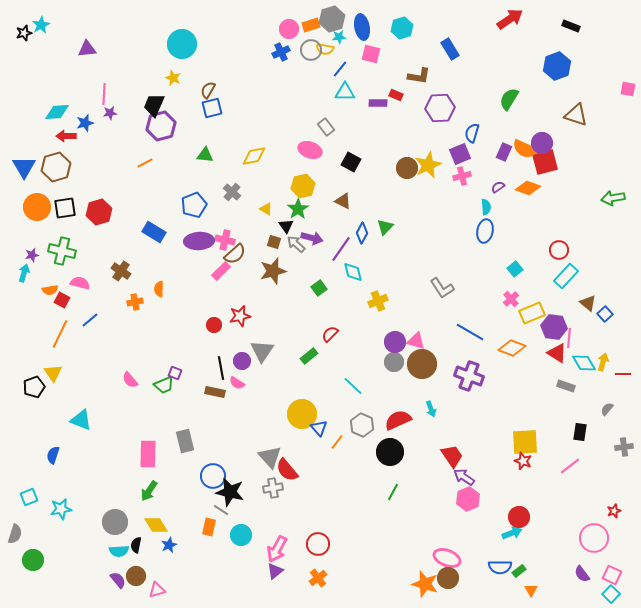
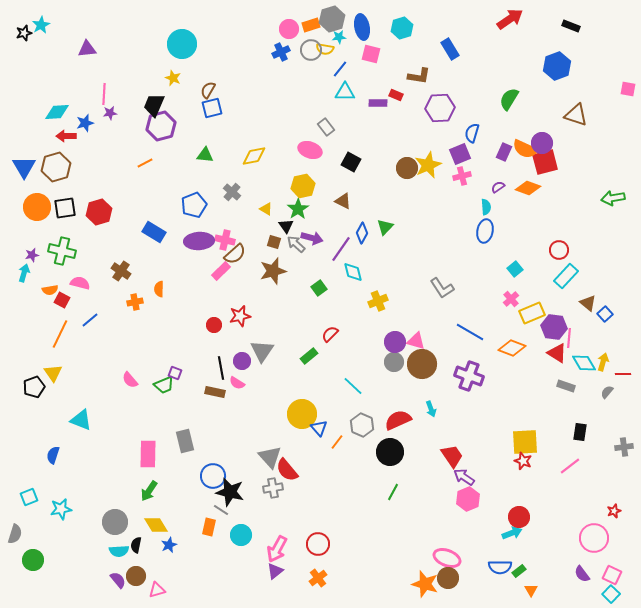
gray semicircle at (607, 409): moved 17 px up
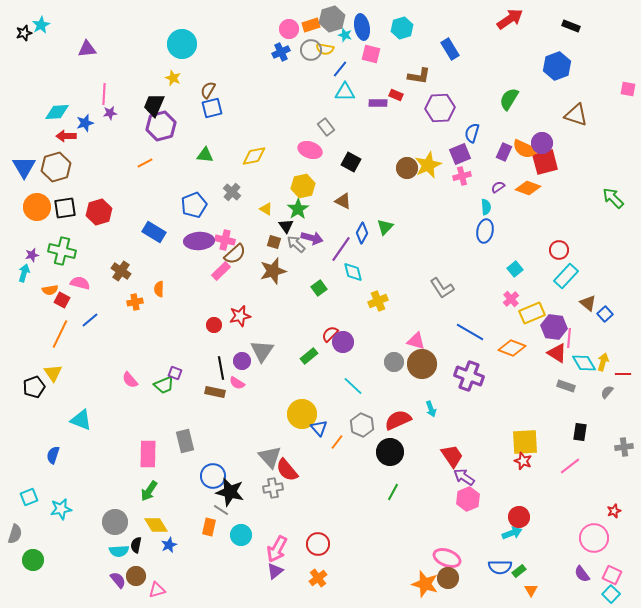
cyan star at (339, 37): moved 6 px right, 2 px up; rotated 24 degrees clockwise
green arrow at (613, 198): rotated 55 degrees clockwise
purple circle at (395, 342): moved 52 px left
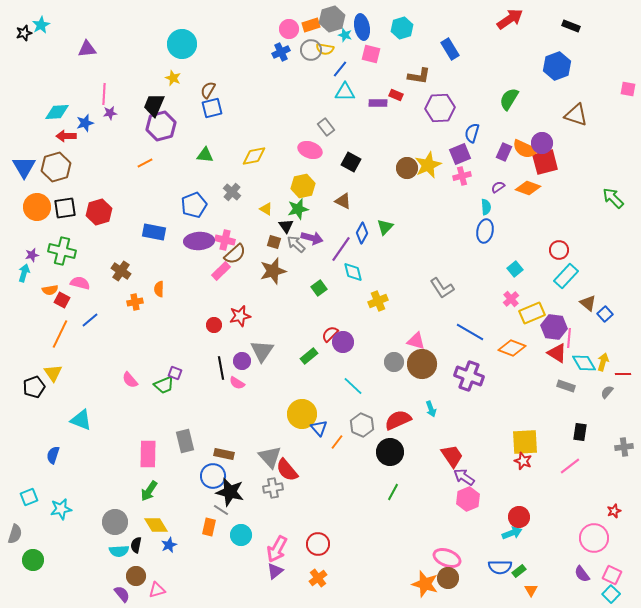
green star at (298, 209): rotated 20 degrees clockwise
blue rectangle at (154, 232): rotated 20 degrees counterclockwise
brown rectangle at (215, 392): moved 9 px right, 62 px down
purple semicircle at (118, 580): moved 4 px right, 14 px down
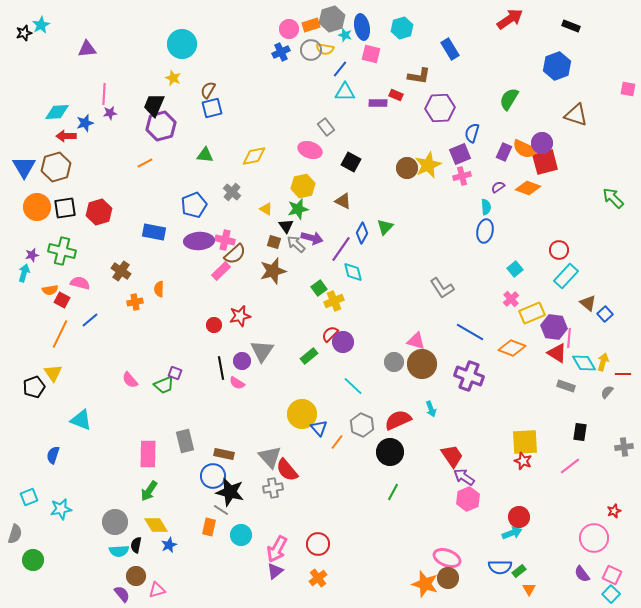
yellow cross at (378, 301): moved 44 px left
orange triangle at (531, 590): moved 2 px left, 1 px up
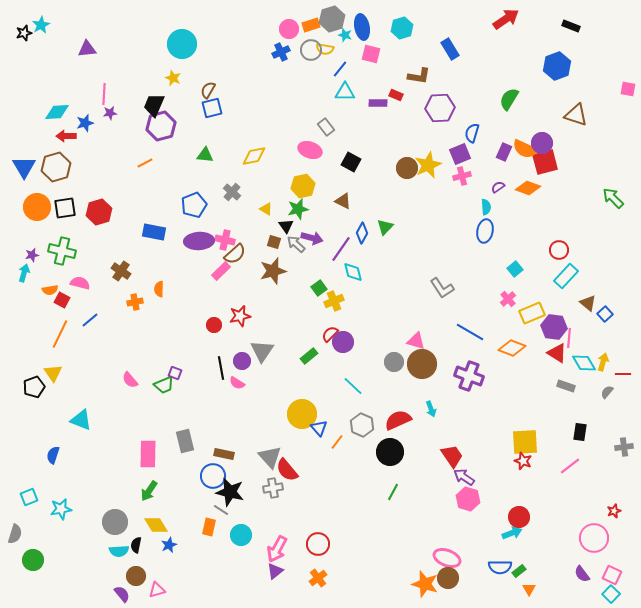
red arrow at (510, 19): moved 4 px left
pink cross at (511, 299): moved 3 px left
pink hexagon at (468, 499): rotated 20 degrees counterclockwise
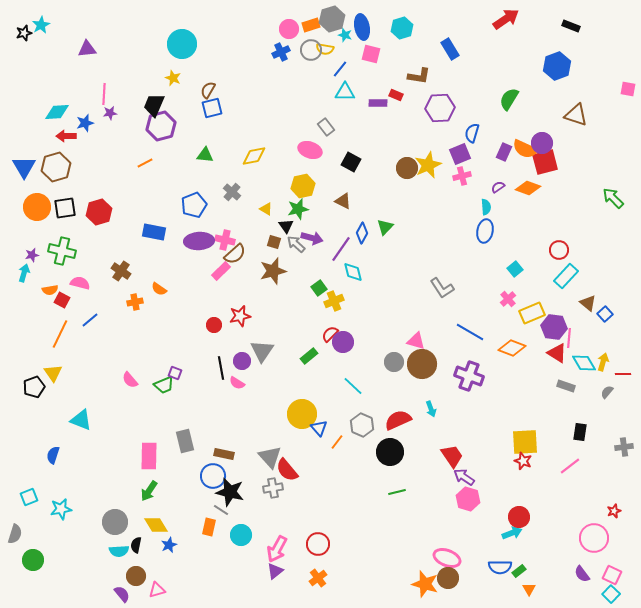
orange semicircle at (159, 289): rotated 56 degrees counterclockwise
pink rectangle at (148, 454): moved 1 px right, 2 px down
green line at (393, 492): moved 4 px right; rotated 48 degrees clockwise
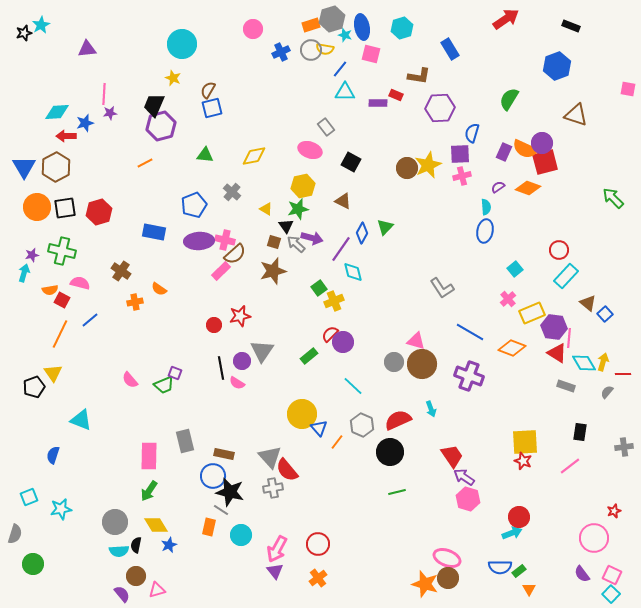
pink circle at (289, 29): moved 36 px left
purple square at (460, 154): rotated 20 degrees clockwise
brown hexagon at (56, 167): rotated 12 degrees counterclockwise
green circle at (33, 560): moved 4 px down
purple triangle at (275, 571): rotated 30 degrees counterclockwise
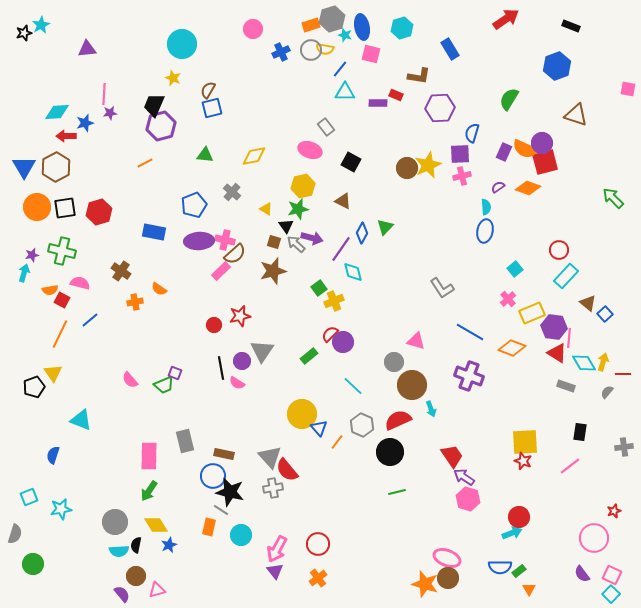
brown circle at (422, 364): moved 10 px left, 21 px down
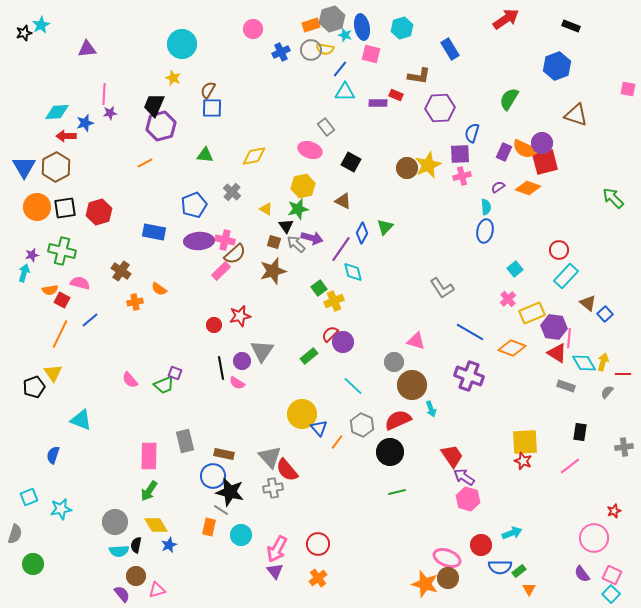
blue square at (212, 108): rotated 15 degrees clockwise
red circle at (519, 517): moved 38 px left, 28 px down
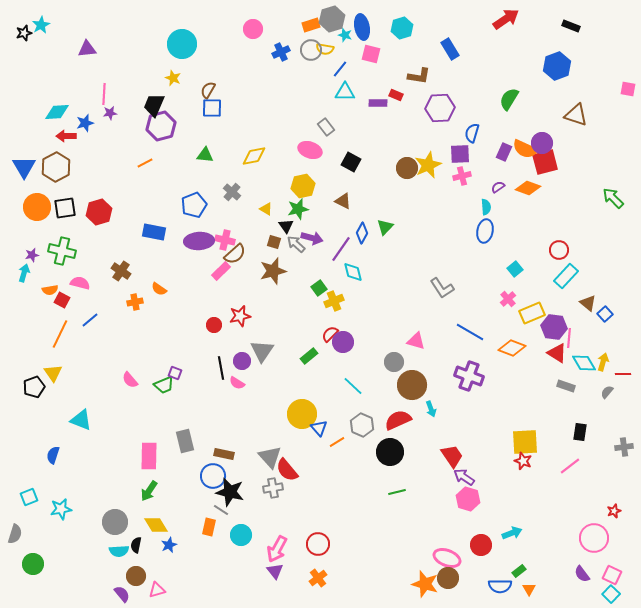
orange line at (337, 442): rotated 21 degrees clockwise
blue semicircle at (500, 567): moved 19 px down
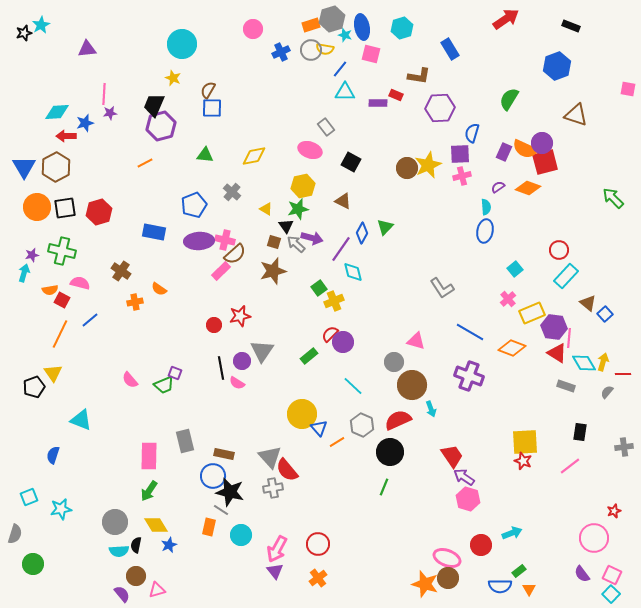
green line at (397, 492): moved 13 px left, 5 px up; rotated 54 degrees counterclockwise
